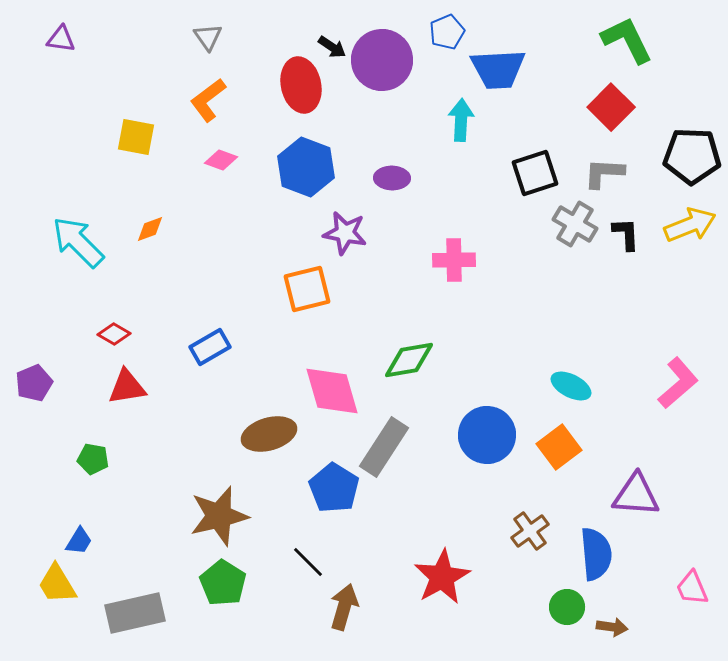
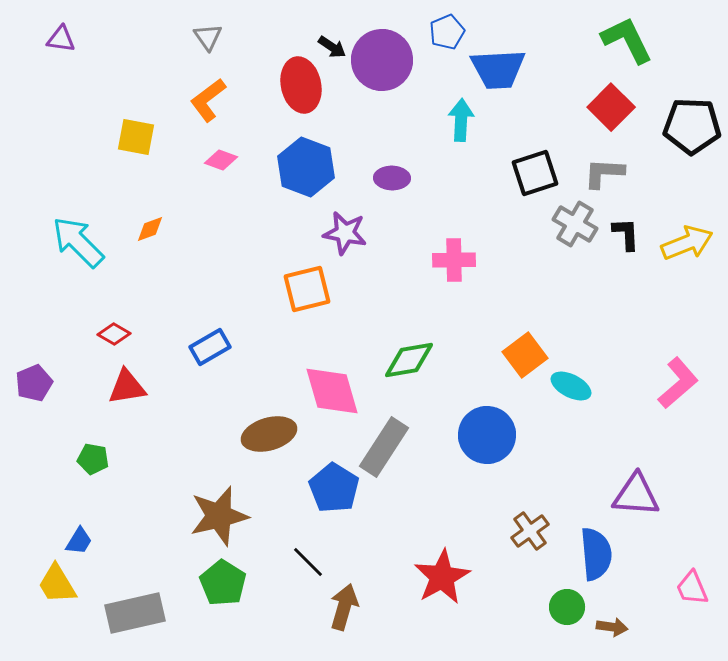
black pentagon at (692, 156): moved 30 px up
yellow arrow at (690, 225): moved 3 px left, 18 px down
orange square at (559, 447): moved 34 px left, 92 px up
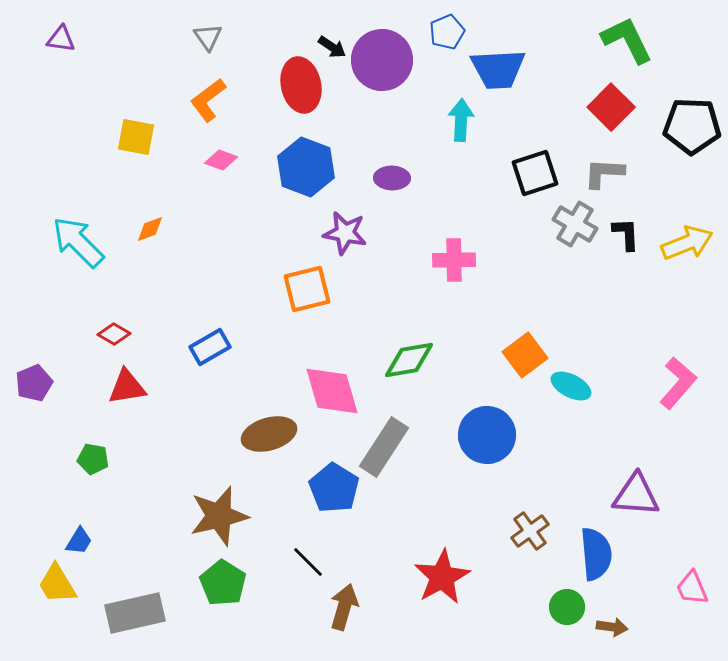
pink L-shape at (678, 383): rotated 8 degrees counterclockwise
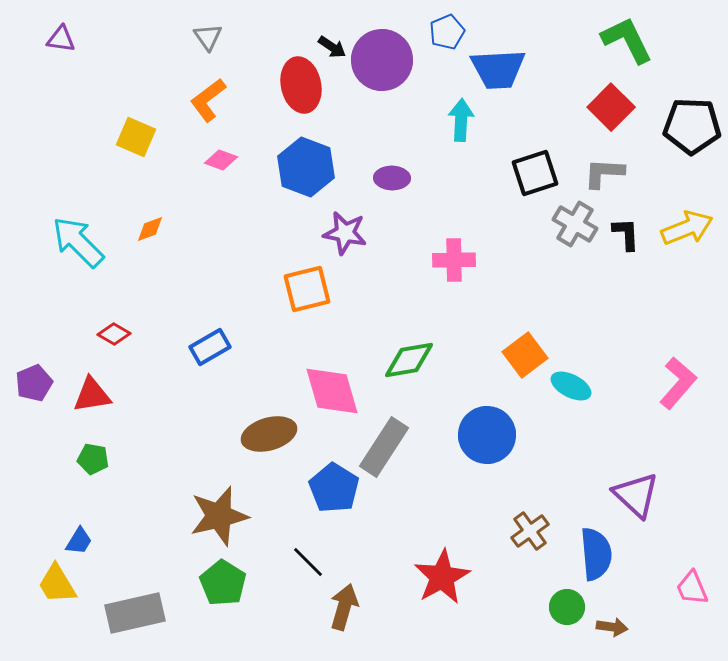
yellow square at (136, 137): rotated 12 degrees clockwise
yellow arrow at (687, 243): moved 15 px up
red triangle at (127, 387): moved 35 px left, 8 px down
purple triangle at (636, 495): rotated 39 degrees clockwise
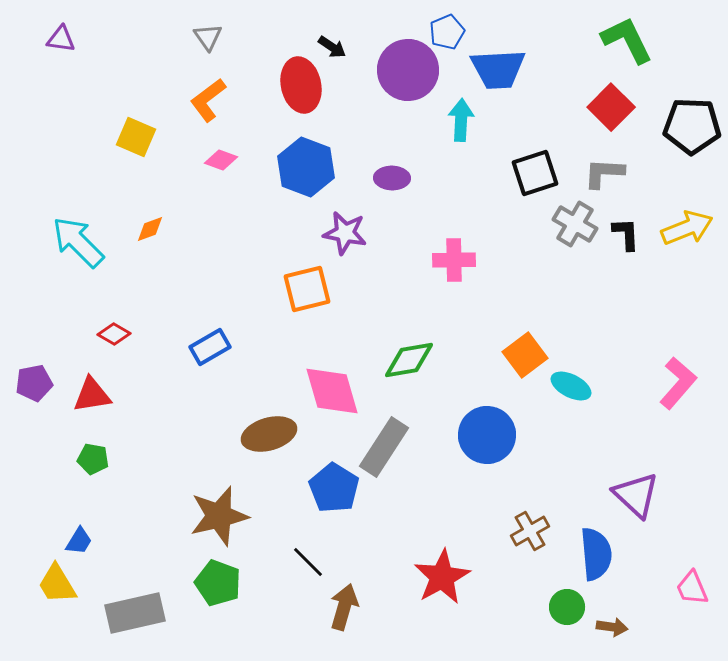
purple circle at (382, 60): moved 26 px right, 10 px down
purple pentagon at (34, 383): rotated 12 degrees clockwise
brown cross at (530, 531): rotated 6 degrees clockwise
green pentagon at (223, 583): moved 5 px left; rotated 12 degrees counterclockwise
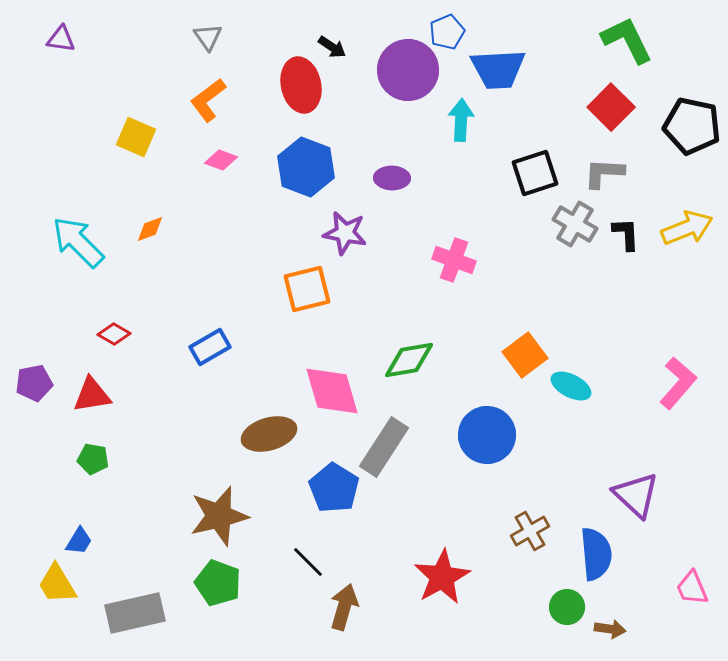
black pentagon at (692, 126): rotated 10 degrees clockwise
pink cross at (454, 260): rotated 21 degrees clockwise
brown arrow at (612, 627): moved 2 px left, 2 px down
